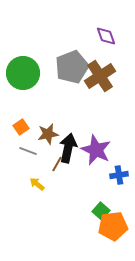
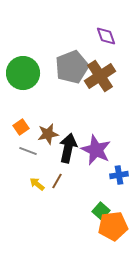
brown line: moved 17 px down
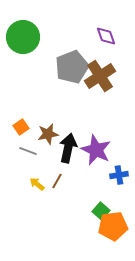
green circle: moved 36 px up
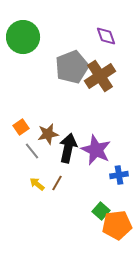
gray line: moved 4 px right; rotated 30 degrees clockwise
brown line: moved 2 px down
orange pentagon: moved 4 px right, 1 px up
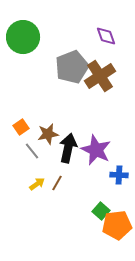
blue cross: rotated 12 degrees clockwise
yellow arrow: rotated 105 degrees clockwise
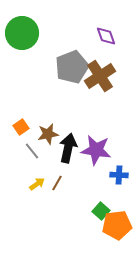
green circle: moved 1 px left, 4 px up
purple star: rotated 16 degrees counterclockwise
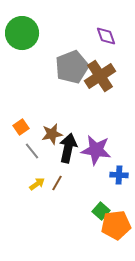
brown star: moved 4 px right
orange pentagon: moved 1 px left
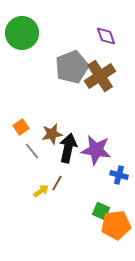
blue cross: rotated 12 degrees clockwise
yellow arrow: moved 4 px right, 7 px down
green square: rotated 18 degrees counterclockwise
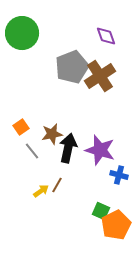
purple star: moved 4 px right; rotated 8 degrees clockwise
brown line: moved 2 px down
orange pentagon: rotated 20 degrees counterclockwise
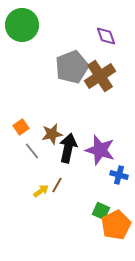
green circle: moved 8 px up
